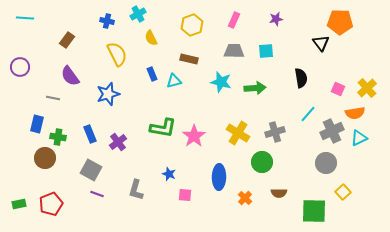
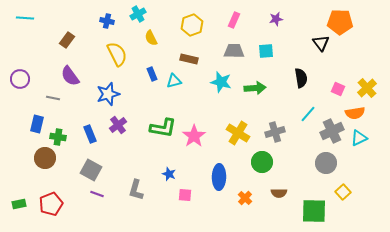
purple circle at (20, 67): moved 12 px down
purple cross at (118, 142): moved 17 px up
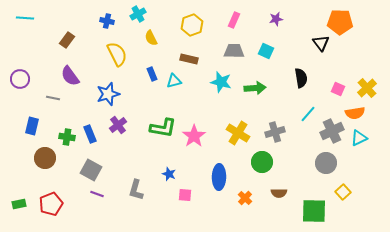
cyan square at (266, 51): rotated 28 degrees clockwise
blue rectangle at (37, 124): moved 5 px left, 2 px down
green cross at (58, 137): moved 9 px right
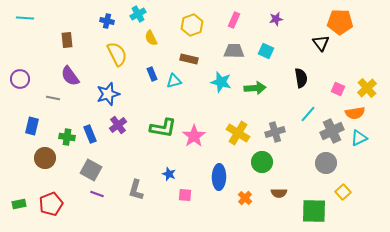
brown rectangle at (67, 40): rotated 42 degrees counterclockwise
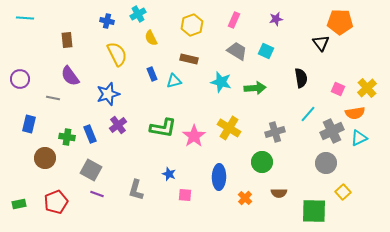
gray trapezoid at (234, 51): moved 3 px right; rotated 30 degrees clockwise
blue rectangle at (32, 126): moved 3 px left, 2 px up
yellow cross at (238, 133): moved 9 px left, 5 px up
red pentagon at (51, 204): moved 5 px right, 2 px up
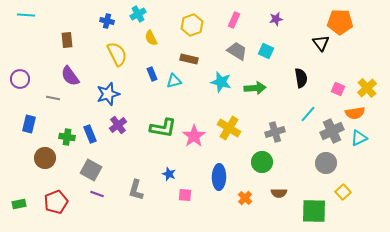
cyan line at (25, 18): moved 1 px right, 3 px up
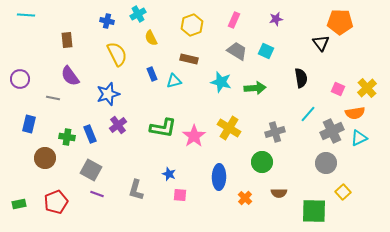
pink square at (185, 195): moved 5 px left
